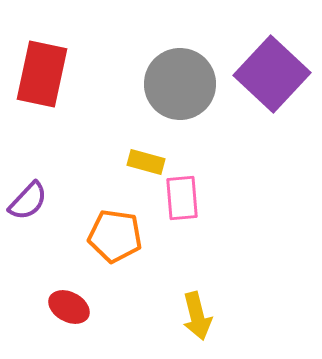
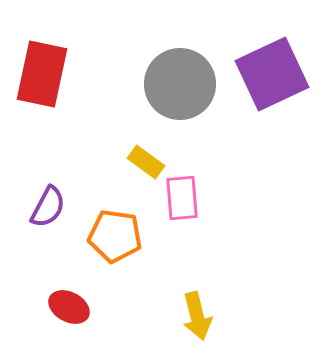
purple square: rotated 22 degrees clockwise
yellow rectangle: rotated 21 degrees clockwise
purple semicircle: moved 20 px right, 6 px down; rotated 15 degrees counterclockwise
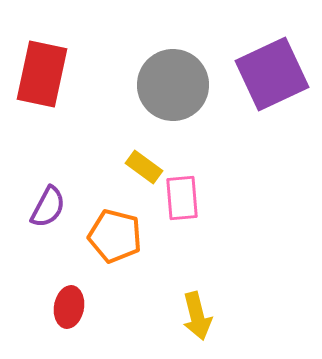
gray circle: moved 7 px left, 1 px down
yellow rectangle: moved 2 px left, 5 px down
orange pentagon: rotated 6 degrees clockwise
red ellipse: rotated 72 degrees clockwise
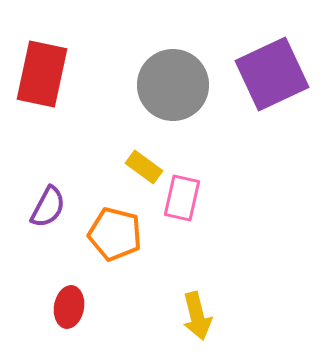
pink rectangle: rotated 18 degrees clockwise
orange pentagon: moved 2 px up
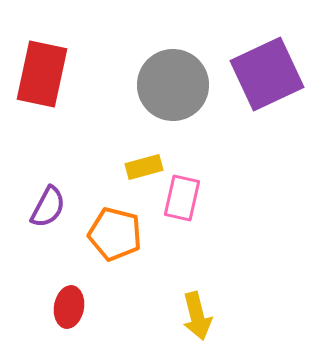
purple square: moved 5 px left
yellow rectangle: rotated 51 degrees counterclockwise
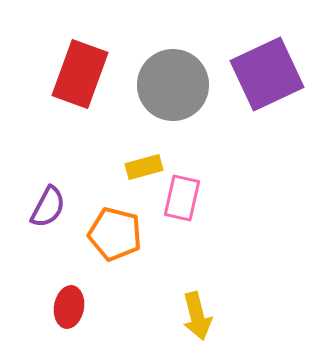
red rectangle: moved 38 px right; rotated 8 degrees clockwise
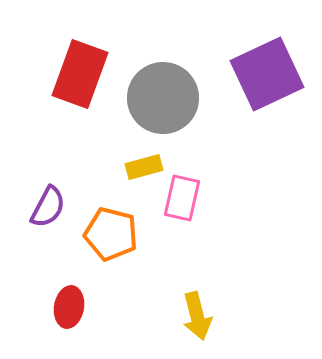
gray circle: moved 10 px left, 13 px down
orange pentagon: moved 4 px left
